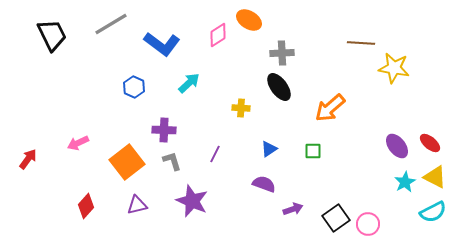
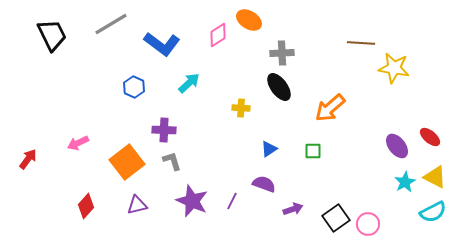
red ellipse: moved 6 px up
purple line: moved 17 px right, 47 px down
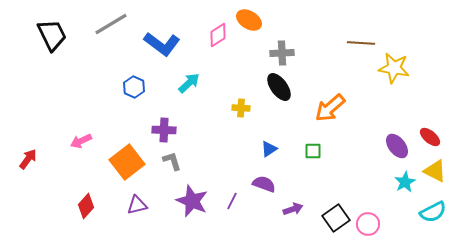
pink arrow: moved 3 px right, 2 px up
yellow triangle: moved 6 px up
